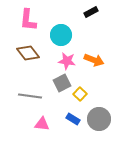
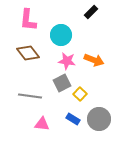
black rectangle: rotated 16 degrees counterclockwise
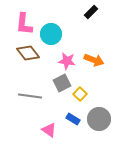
pink L-shape: moved 4 px left, 4 px down
cyan circle: moved 10 px left, 1 px up
pink triangle: moved 7 px right, 6 px down; rotated 28 degrees clockwise
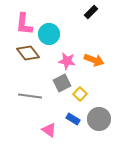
cyan circle: moved 2 px left
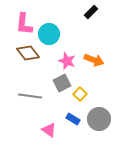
pink star: rotated 12 degrees clockwise
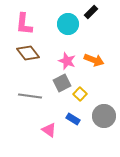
cyan circle: moved 19 px right, 10 px up
gray circle: moved 5 px right, 3 px up
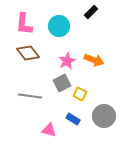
cyan circle: moved 9 px left, 2 px down
pink star: rotated 24 degrees clockwise
yellow square: rotated 16 degrees counterclockwise
pink triangle: rotated 21 degrees counterclockwise
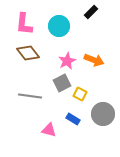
gray circle: moved 1 px left, 2 px up
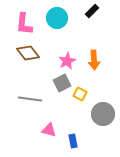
black rectangle: moved 1 px right, 1 px up
cyan circle: moved 2 px left, 8 px up
orange arrow: rotated 66 degrees clockwise
gray line: moved 3 px down
blue rectangle: moved 22 px down; rotated 48 degrees clockwise
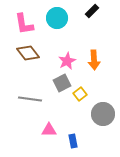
pink L-shape: rotated 15 degrees counterclockwise
yellow square: rotated 24 degrees clockwise
pink triangle: rotated 14 degrees counterclockwise
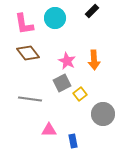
cyan circle: moved 2 px left
pink star: rotated 18 degrees counterclockwise
